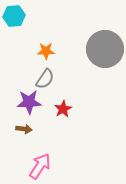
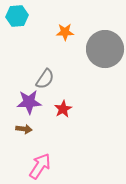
cyan hexagon: moved 3 px right
orange star: moved 19 px right, 19 px up
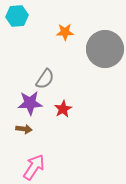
purple star: moved 1 px right, 1 px down
pink arrow: moved 6 px left, 1 px down
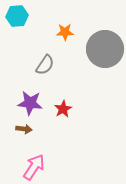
gray semicircle: moved 14 px up
purple star: rotated 10 degrees clockwise
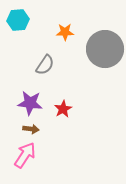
cyan hexagon: moved 1 px right, 4 px down
brown arrow: moved 7 px right
pink arrow: moved 9 px left, 12 px up
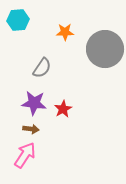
gray semicircle: moved 3 px left, 3 px down
purple star: moved 4 px right
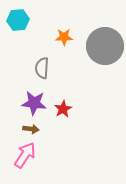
orange star: moved 1 px left, 5 px down
gray circle: moved 3 px up
gray semicircle: rotated 150 degrees clockwise
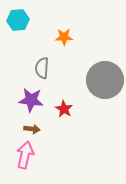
gray circle: moved 34 px down
purple star: moved 3 px left, 3 px up
red star: moved 1 px right; rotated 12 degrees counterclockwise
brown arrow: moved 1 px right
pink arrow: rotated 20 degrees counterclockwise
